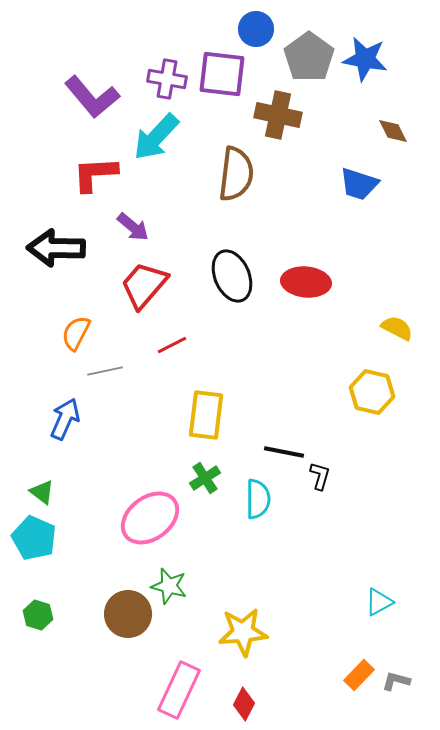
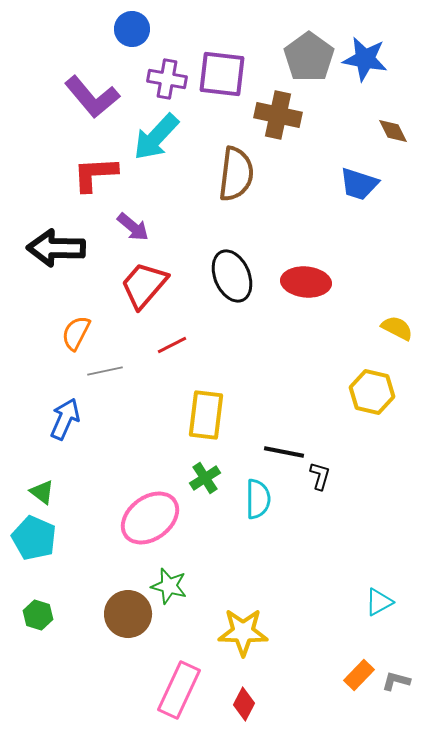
blue circle: moved 124 px left
yellow star: rotated 6 degrees clockwise
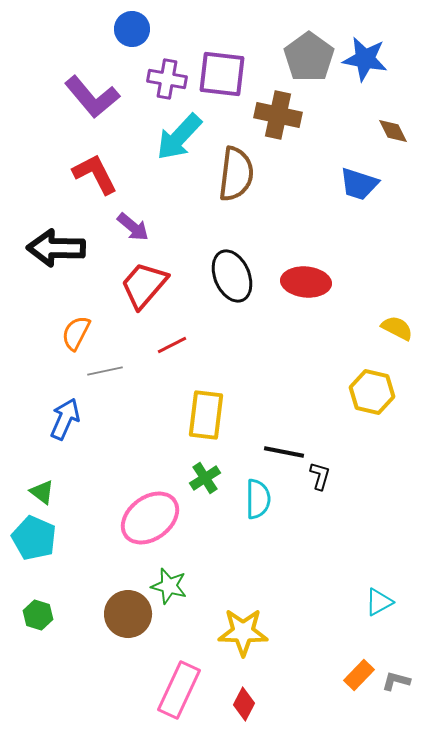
cyan arrow: moved 23 px right
red L-shape: rotated 66 degrees clockwise
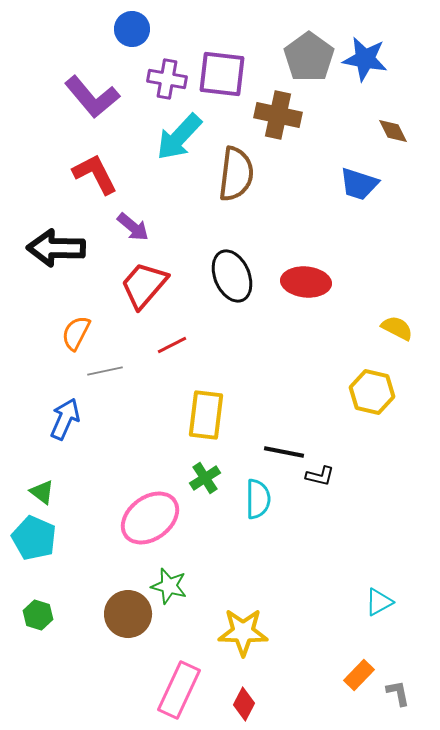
black L-shape: rotated 88 degrees clockwise
gray L-shape: moved 2 px right, 12 px down; rotated 64 degrees clockwise
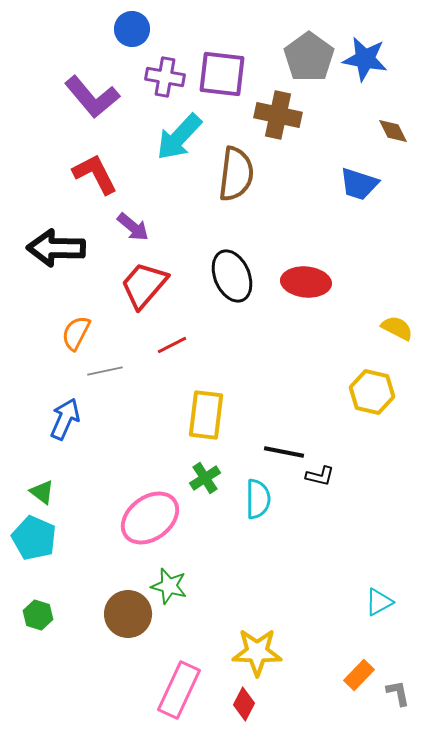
purple cross: moved 2 px left, 2 px up
yellow star: moved 14 px right, 20 px down
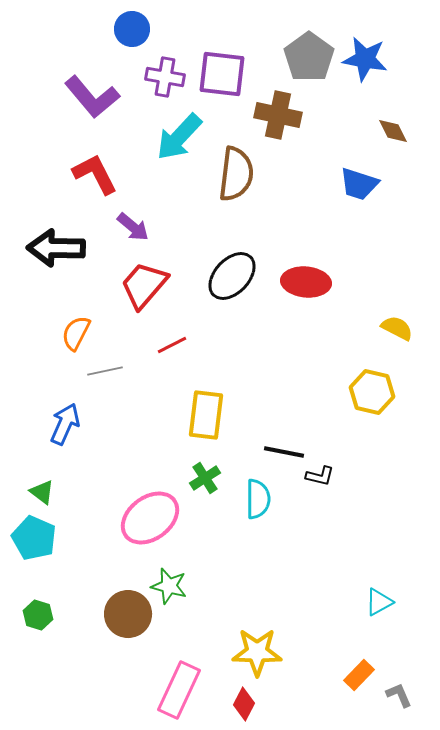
black ellipse: rotated 66 degrees clockwise
blue arrow: moved 5 px down
gray L-shape: moved 1 px right, 2 px down; rotated 12 degrees counterclockwise
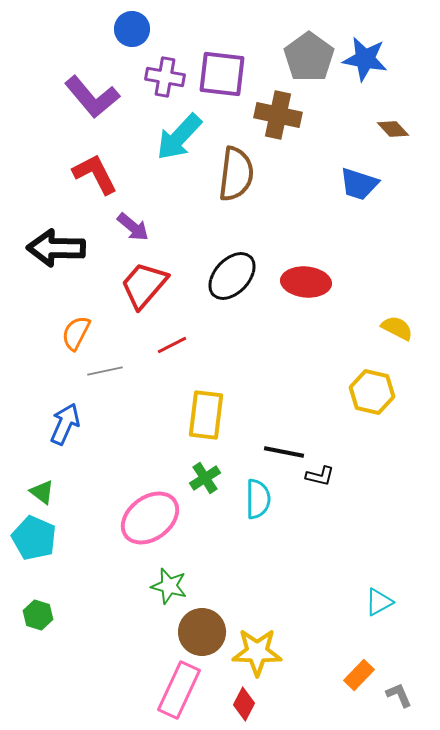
brown diamond: moved 2 px up; rotated 16 degrees counterclockwise
brown circle: moved 74 px right, 18 px down
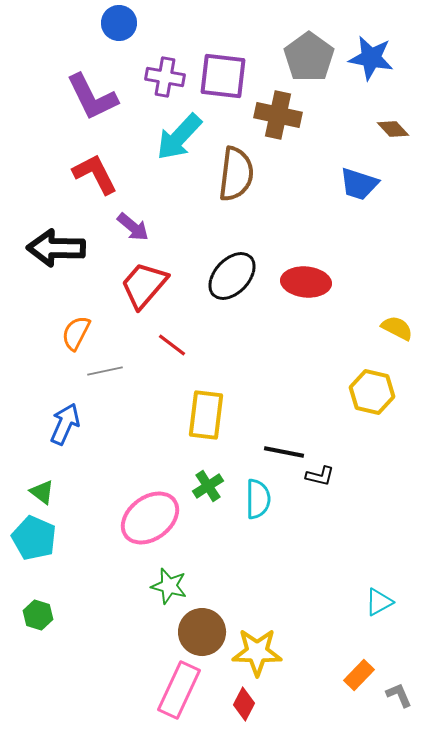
blue circle: moved 13 px left, 6 px up
blue star: moved 6 px right, 1 px up
purple square: moved 1 px right, 2 px down
purple L-shape: rotated 14 degrees clockwise
red line: rotated 64 degrees clockwise
green cross: moved 3 px right, 8 px down
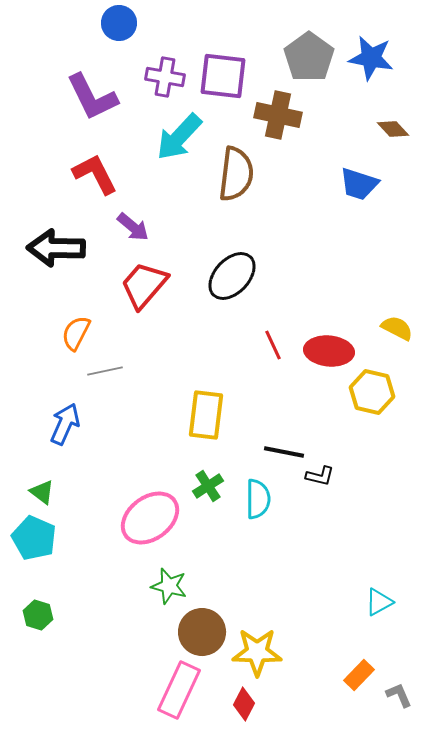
red ellipse: moved 23 px right, 69 px down
red line: moved 101 px right; rotated 28 degrees clockwise
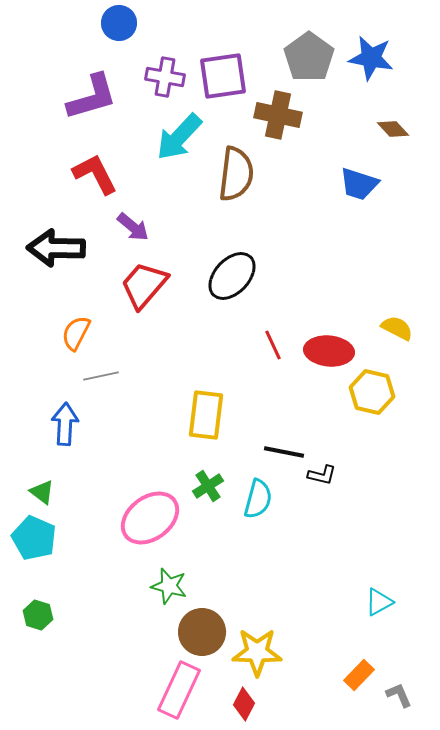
purple square: rotated 15 degrees counterclockwise
purple L-shape: rotated 80 degrees counterclockwise
gray line: moved 4 px left, 5 px down
blue arrow: rotated 21 degrees counterclockwise
black L-shape: moved 2 px right, 1 px up
cyan semicircle: rotated 15 degrees clockwise
